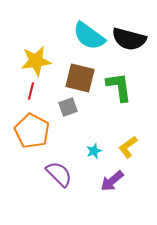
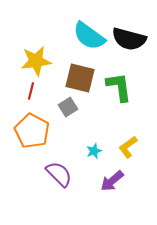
gray square: rotated 12 degrees counterclockwise
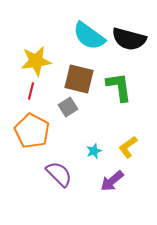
brown square: moved 1 px left, 1 px down
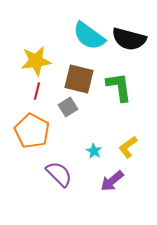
red line: moved 6 px right
cyan star: rotated 21 degrees counterclockwise
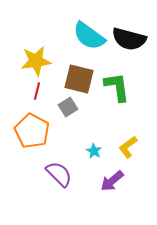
green L-shape: moved 2 px left
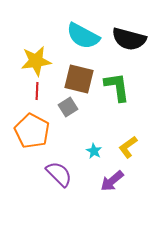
cyan semicircle: moved 6 px left; rotated 8 degrees counterclockwise
red line: rotated 12 degrees counterclockwise
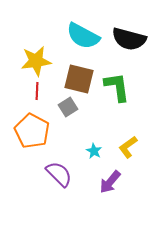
purple arrow: moved 2 px left, 1 px down; rotated 10 degrees counterclockwise
